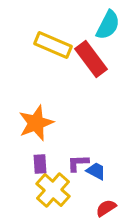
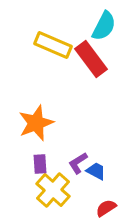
cyan semicircle: moved 4 px left, 1 px down
purple L-shape: rotated 30 degrees counterclockwise
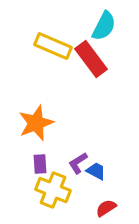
yellow rectangle: moved 1 px down
yellow cross: rotated 20 degrees counterclockwise
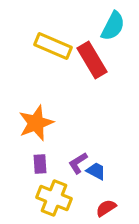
cyan semicircle: moved 9 px right
red rectangle: moved 1 px right, 1 px down; rotated 6 degrees clockwise
yellow cross: moved 1 px right, 8 px down
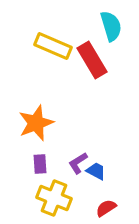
cyan semicircle: moved 2 px left; rotated 44 degrees counterclockwise
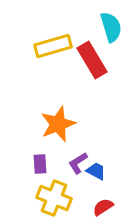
cyan semicircle: moved 1 px down
yellow rectangle: rotated 39 degrees counterclockwise
orange star: moved 22 px right, 1 px down
red semicircle: moved 3 px left, 1 px up
